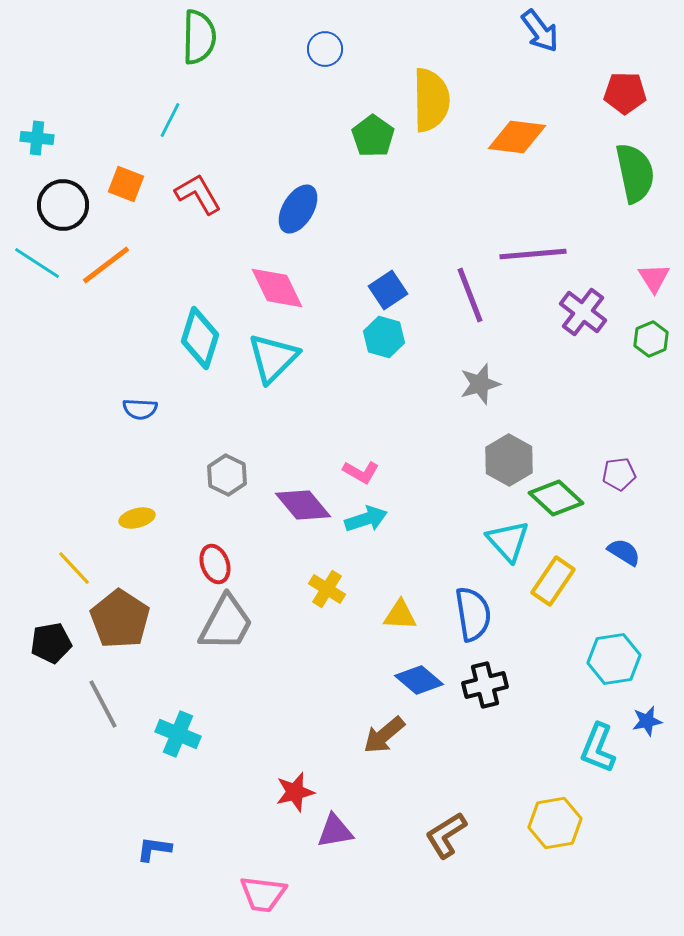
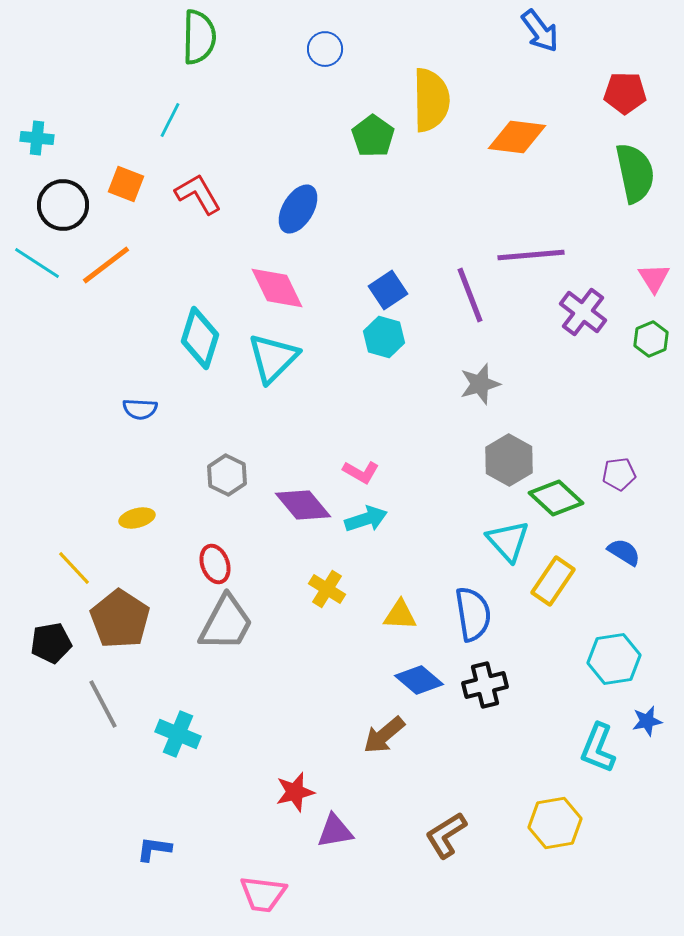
purple line at (533, 254): moved 2 px left, 1 px down
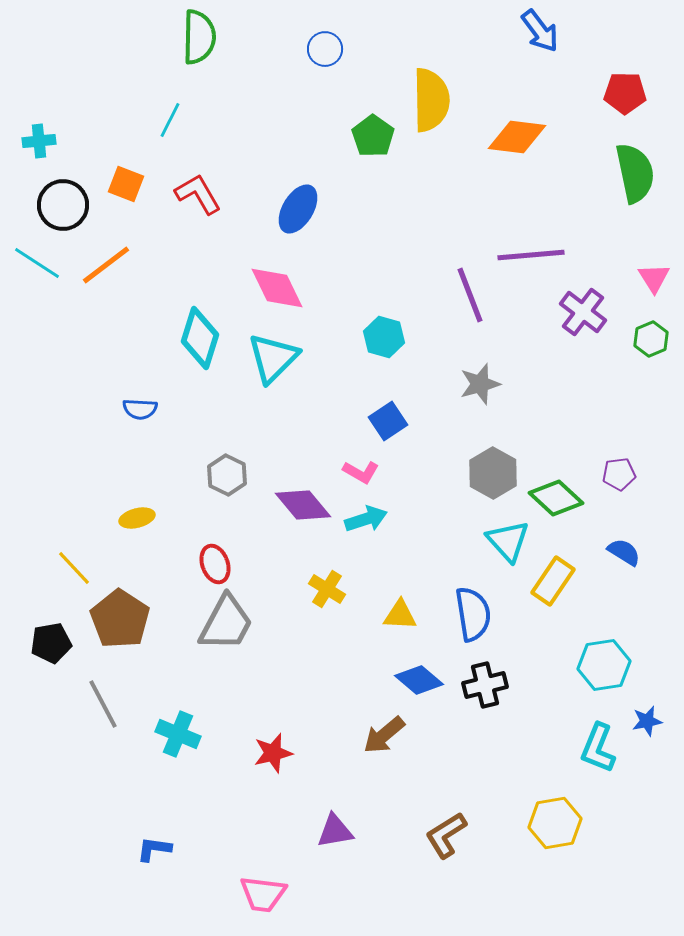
cyan cross at (37, 138): moved 2 px right, 3 px down; rotated 12 degrees counterclockwise
blue square at (388, 290): moved 131 px down
gray hexagon at (509, 460): moved 16 px left, 13 px down
cyan hexagon at (614, 659): moved 10 px left, 6 px down
red star at (295, 792): moved 22 px left, 39 px up
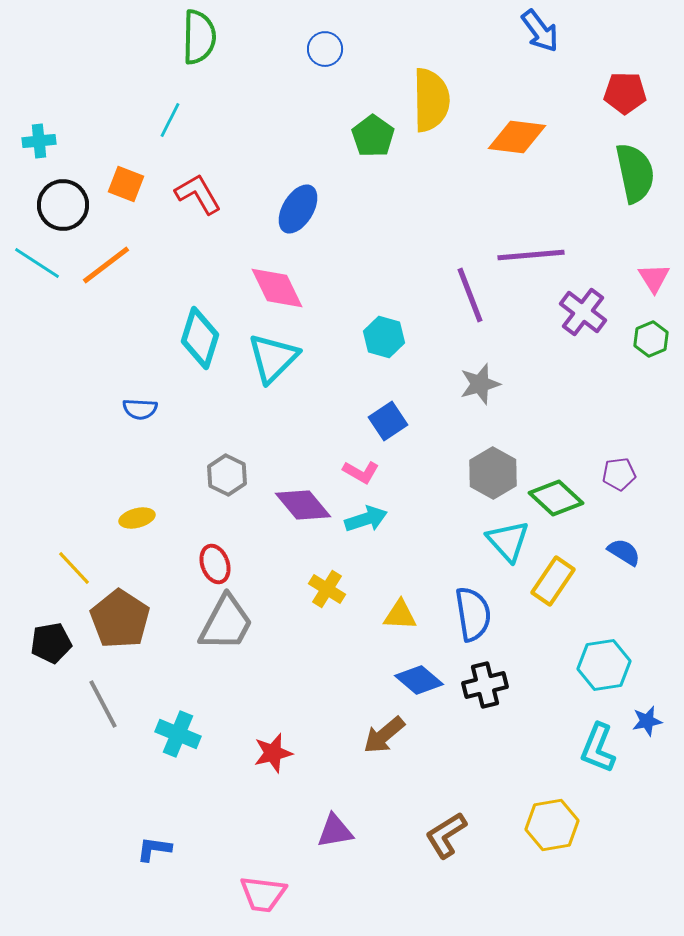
yellow hexagon at (555, 823): moved 3 px left, 2 px down
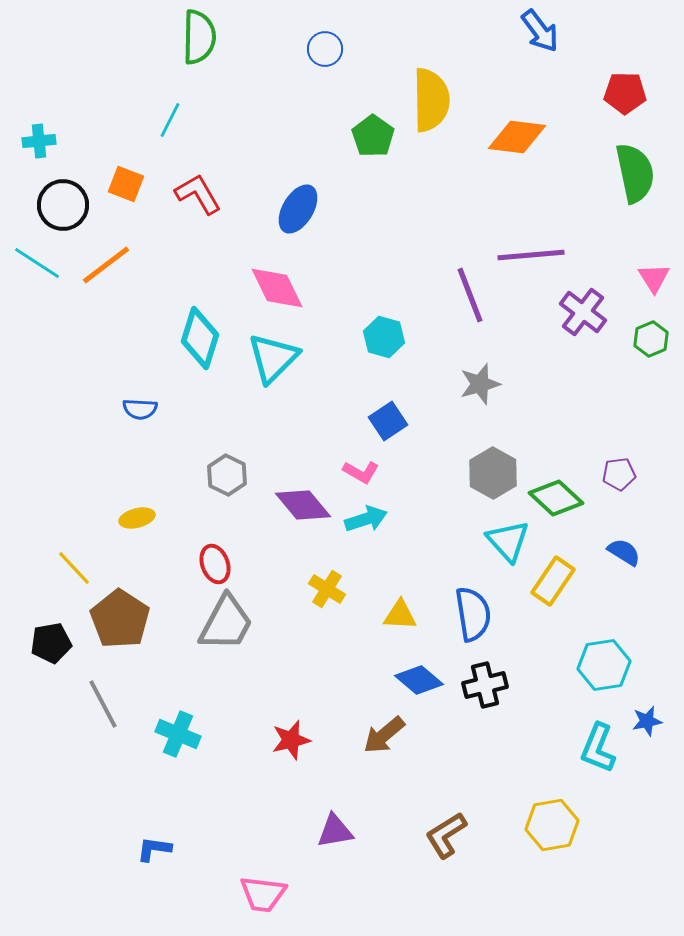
red star at (273, 753): moved 18 px right, 13 px up
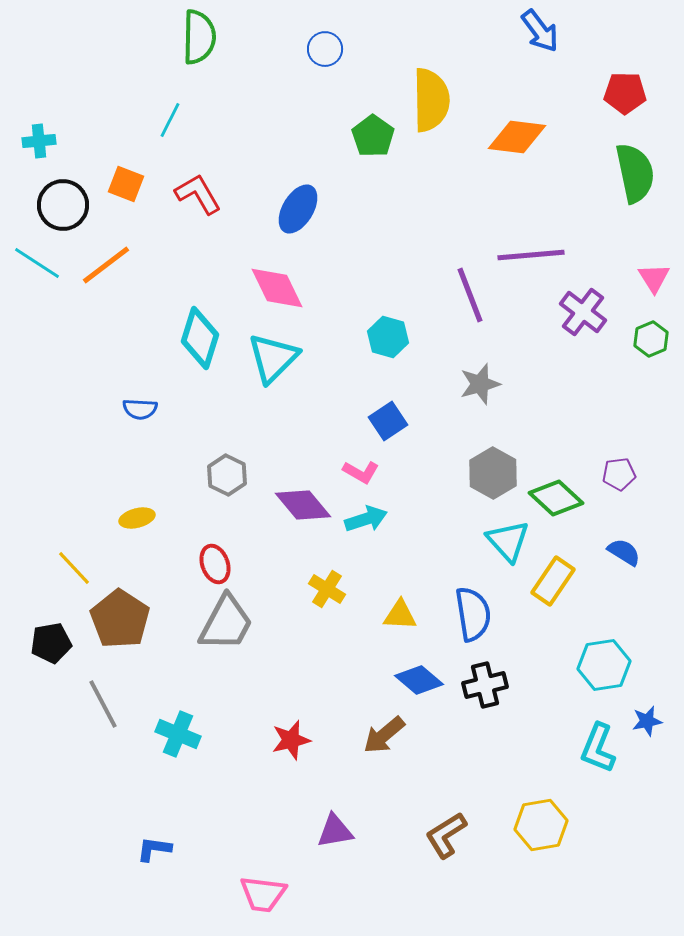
cyan hexagon at (384, 337): moved 4 px right
yellow hexagon at (552, 825): moved 11 px left
